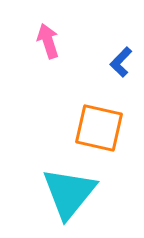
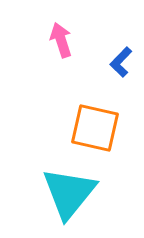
pink arrow: moved 13 px right, 1 px up
orange square: moved 4 px left
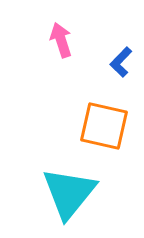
orange square: moved 9 px right, 2 px up
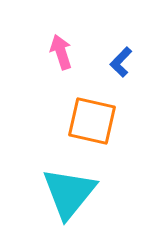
pink arrow: moved 12 px down
orange square: moved 12 px left, 5 px up
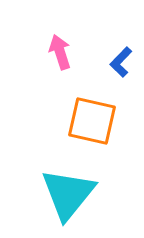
pink arrow: moved 1 px left
cyan triangle: moved 1 px left, 1 px down
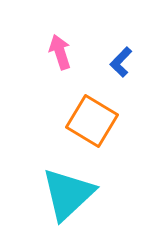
orange square: rotated 18 degrees clockwise
cyan triangle: rotated 8 degrees clockwise
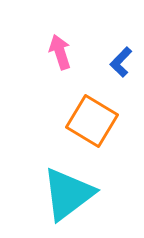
cyan triangle: rotated 6 degrees clockwise
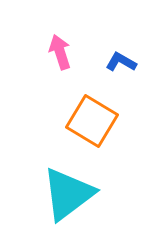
blue L-shape: rotated 76 degrees clockwise
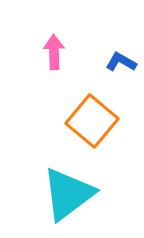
pink arrow: moved 6 px left; rotated 16 degrees clockwise
orange square: rotated 9 degrees clockwise
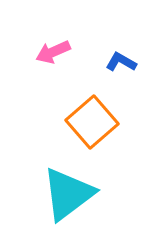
pink arrow: moved 1 px left; rotated 112 degrees counterclockwise
orange square: moved 1 px down; rotated 9 degrees clockwise
